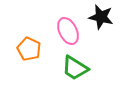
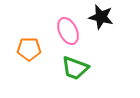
orange pentagon: rotated 25 degrees counterclockwise
green trapezoid: rotated 12 degrees counterclockwise
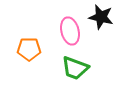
pink ellipse: moved 2 px right; rotated 12 degrees clockwise
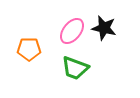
black star: moved 3 px right, 11 px down
pink ellipse: moved 2 px right; rotated 52 degrees clockwise
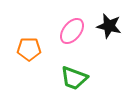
black star: moved 5 px right, 2 px up
green trapezoid: moved 1 px left, 10 px down
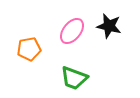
orange pentagon: rotated 10 degrees counterclockwise
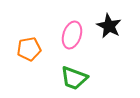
black star: rotated 15 degrees clockwise
pink ellipse: moved 4 px down; rotated 20 degrees counterclockwise
